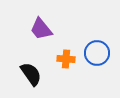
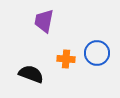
purple trapezoid: moved 3 px right, 8 px up; rotated 50 degrees clockwise
black semicircle: rotated 35 degrees counterclockwise
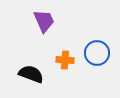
purple trapezoid: rotated 145 degrees clockwise
orange cross: moved 1 px left, 1 px down
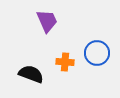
purple trapezoid: moved 3 px right
orange cross: moved 2 px down
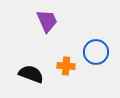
blue circle: moved 1 px left, 1 px up
orange cross: moved 1 px right, 4 px down
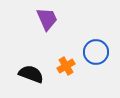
purple trapezoid: moved 2 px up
orange cross: rotated 36 degrees counterclockwise
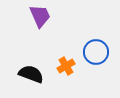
purple trapezoid: moved 7 px left, 3 px up
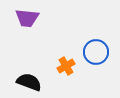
purple trapezoid: moved 13 px left, 2 px down; rotated 120 degrees clockwise
black semicircle: moved 2 px left, 8 px down
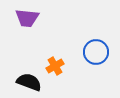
orange cross: moved 11 px left
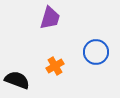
purple trapezoid: moved 23 px right; rotated 80 degrees counterclockwise
black semicircle: moved 12 px left, 2 px up
